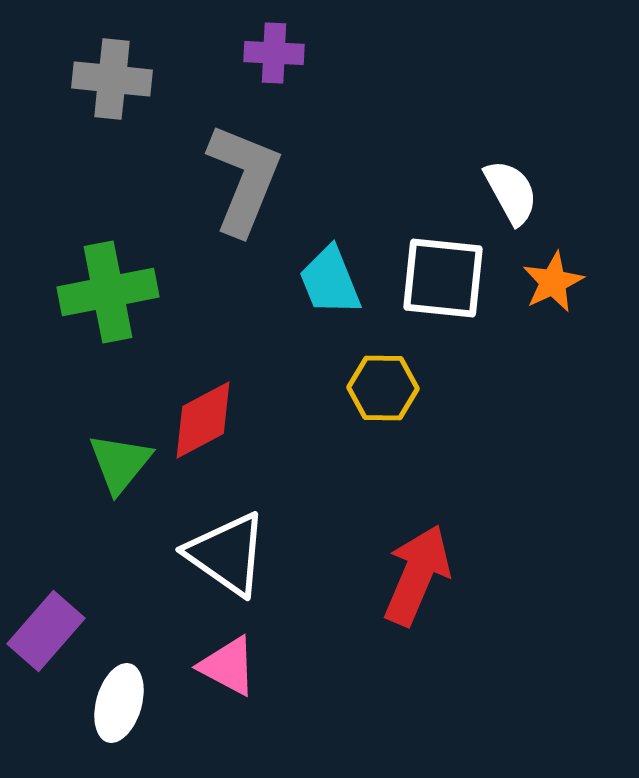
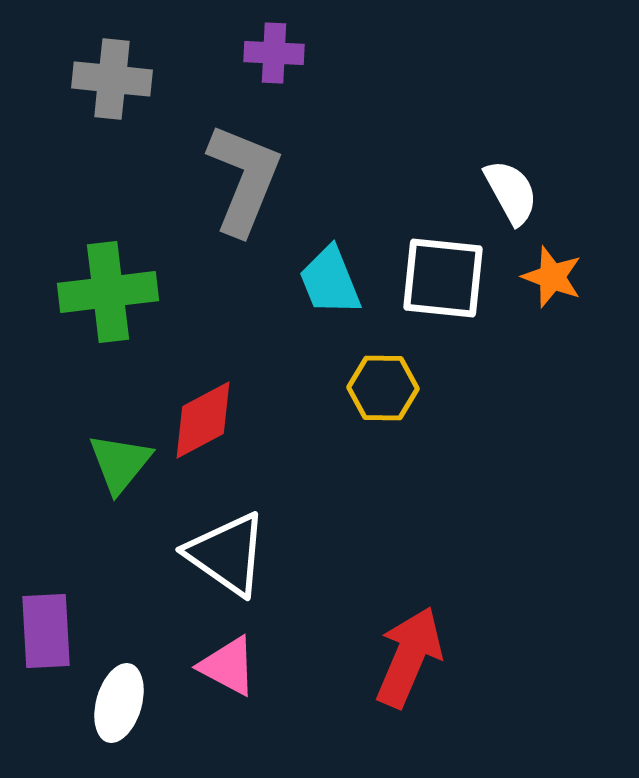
orange star: moved 1 px left, 5 px up; rotated 26 degrees counterclockwise
green cross: rotated 4 degrees clockwise
red arrow: moved 8 px left, 82 px down
purple rectangle: rotated 44 degrees counterclockwise
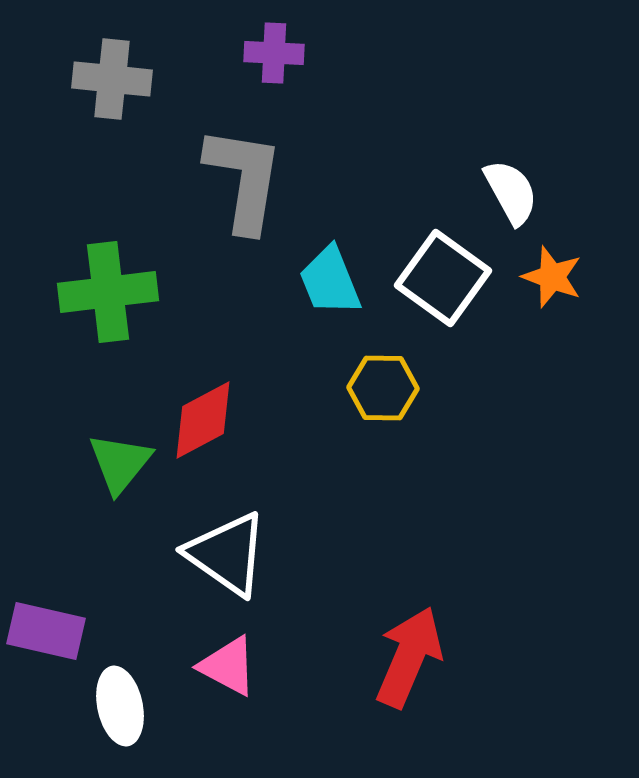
gray L-shape: rotated 13 degrees counterclockwise
white square: rotated 30 degrees clockwise
purple rectangle: rotated 74 degrees counterclockwise
white ellipse: moved 1 px right, 3 px down; rotated 28 degrees counterclockwise
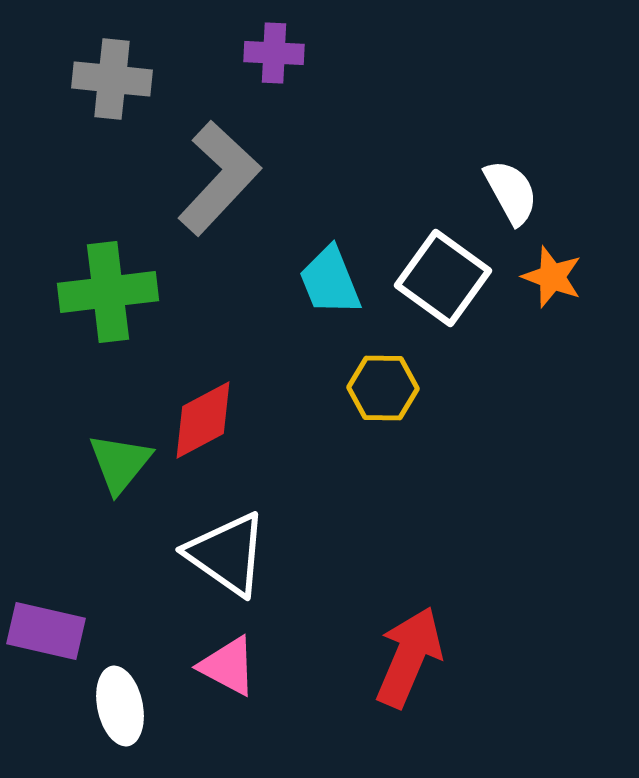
gray L-shape: moved 25 px left, 1 px up; rotated 34 degrees clockwise
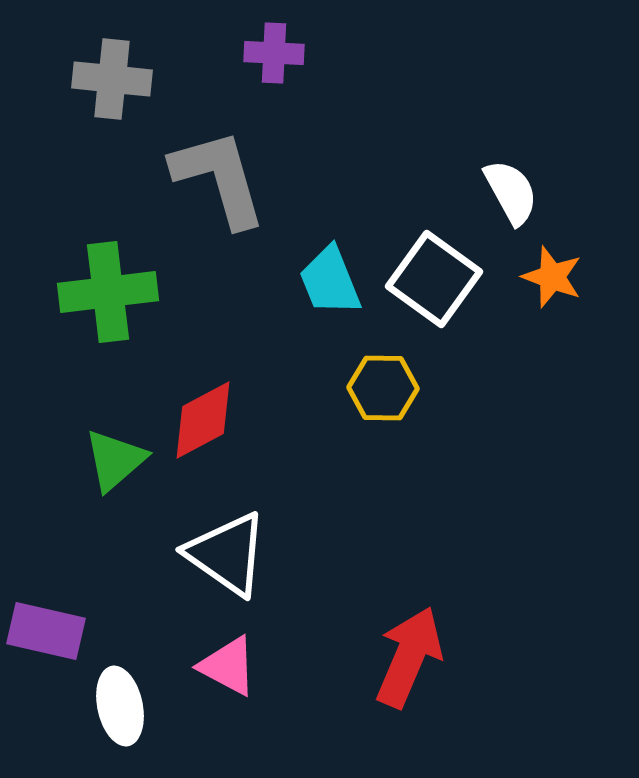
gray L-shape: rotated 59 degrees counterclockwise
white square: moved 9 px left, 1 px down
green triangle: moved 5 px left, 3 px up; rotated 10 degrees clockwise
